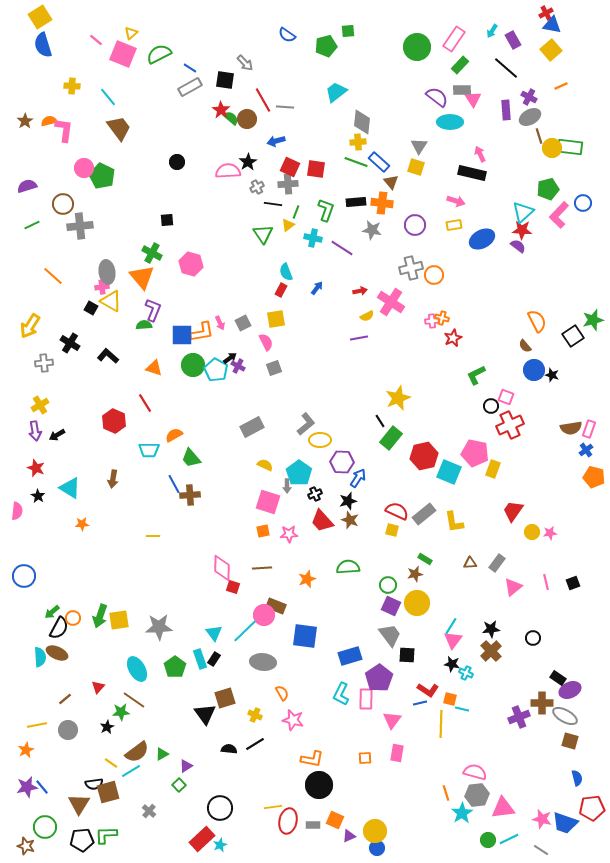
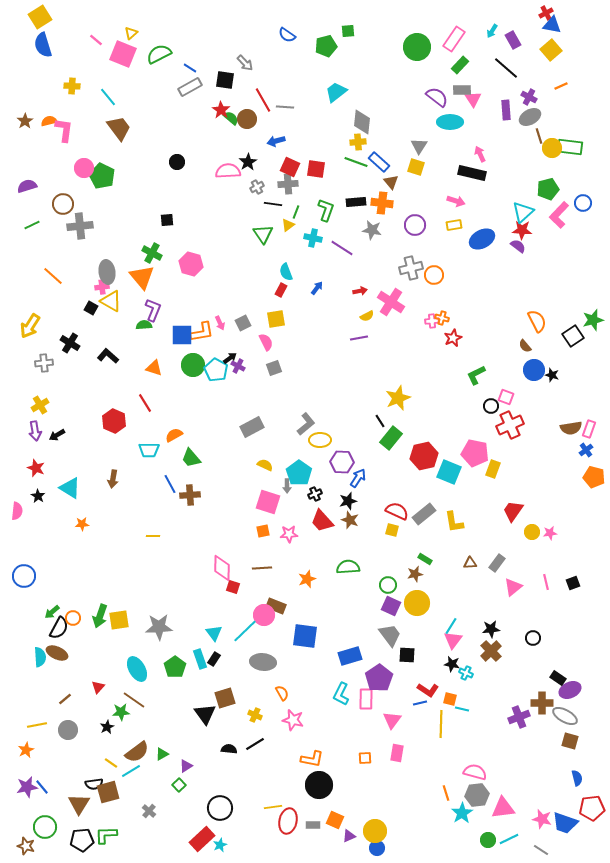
blue line at (174, 484): moved 4 px left
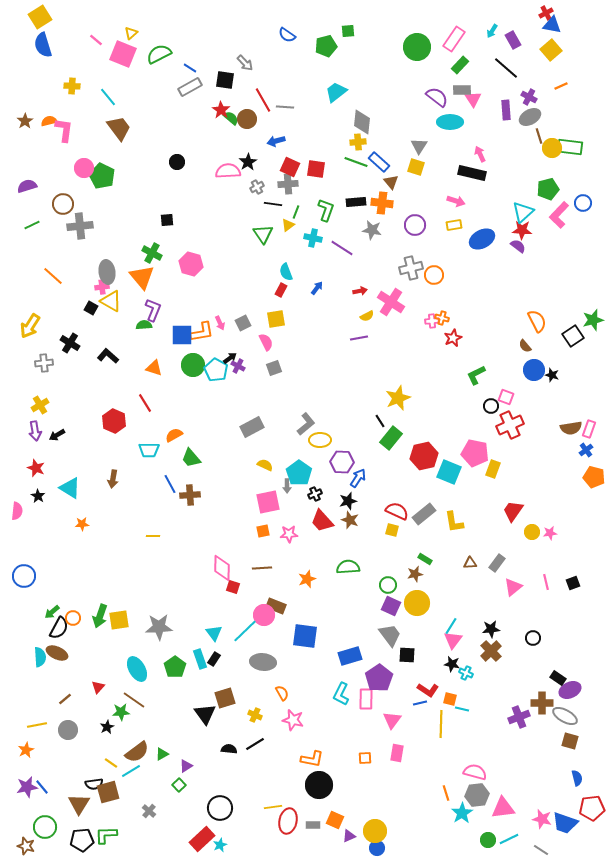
pink square at (268, 502): rotated 30 degrees counterclockwise
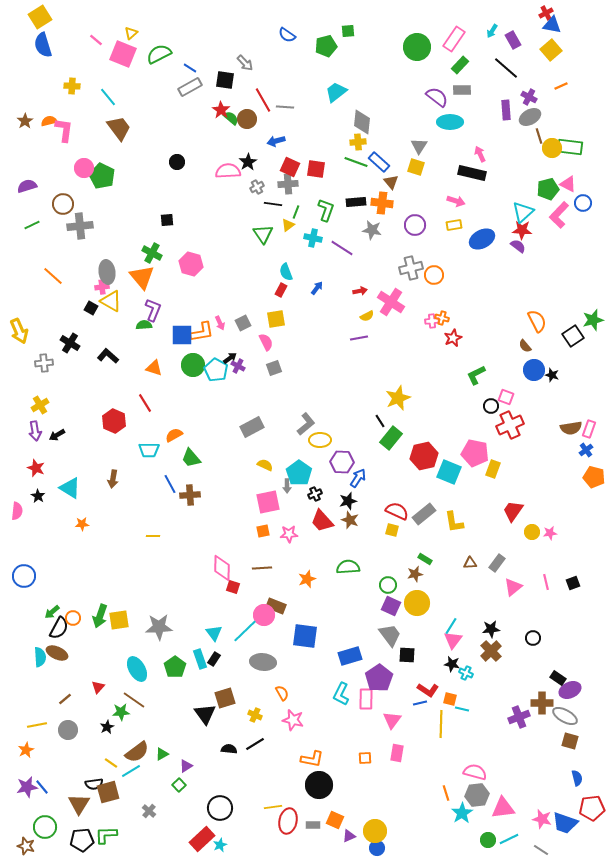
pink triangle at (473, 99): moved 95 px right, 85 px down; rotated 30 degrees counterclockwise
yellow arrow at (30, 326): moved 11 px left, 5 px down; rotated 55 degrees counterclockwise
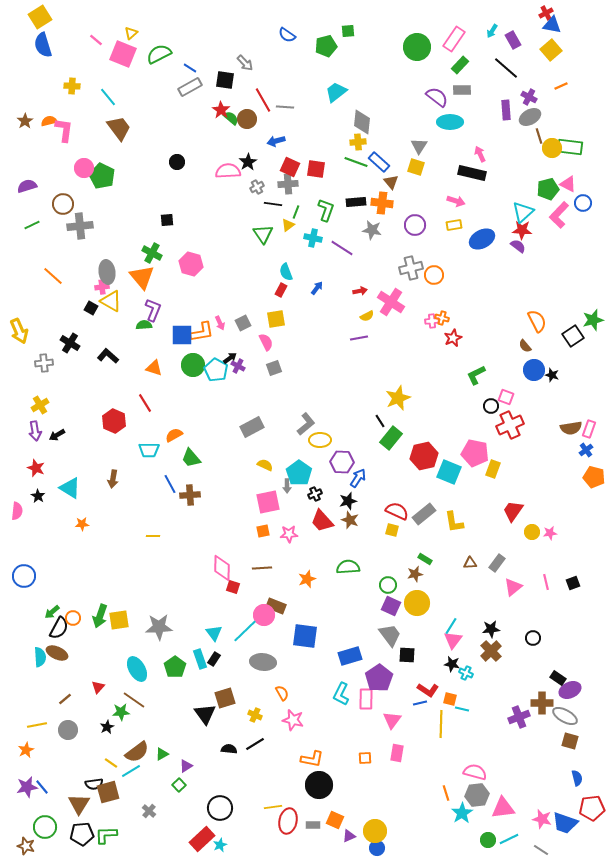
black pentagon at (82, 840): moved 6 px up
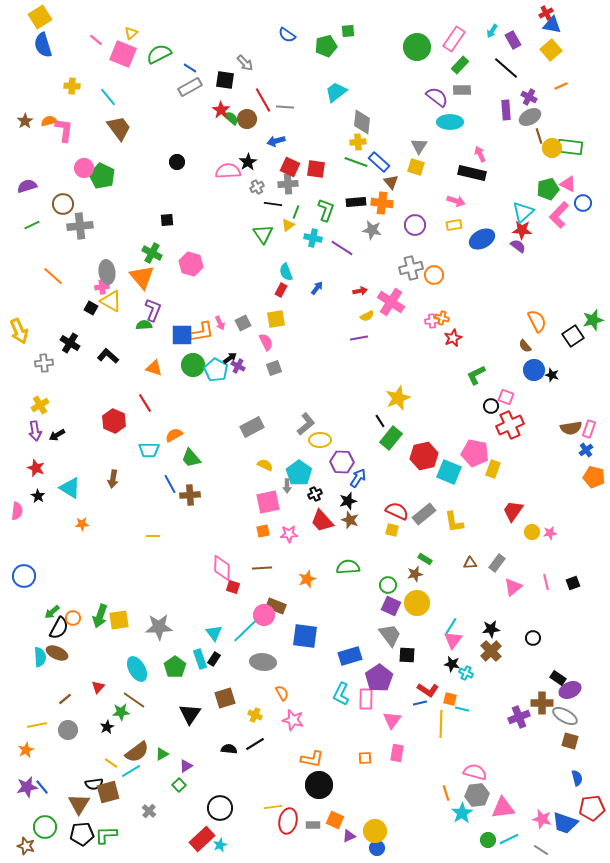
black triangle at (205, 714): moved 15 px left; rotated 10 degrees clockwise
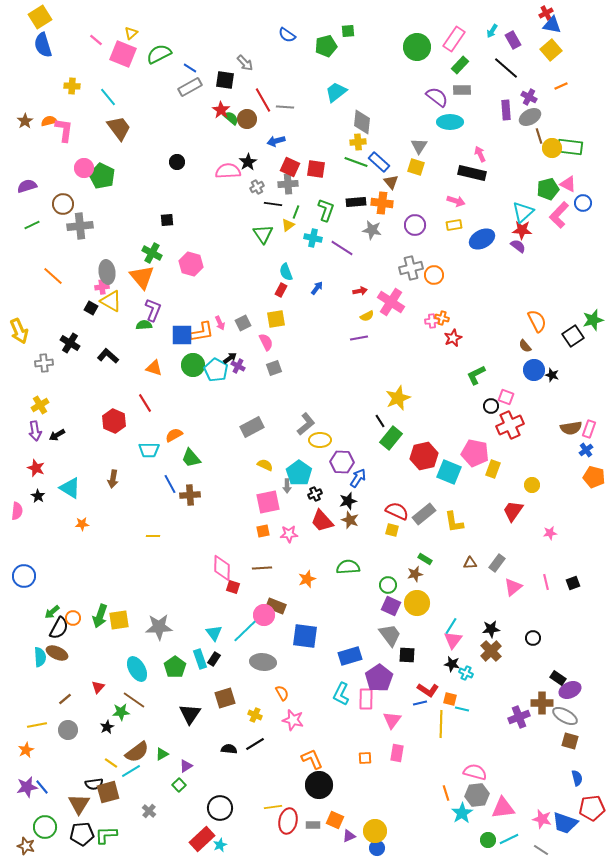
yellow circle at (532, 532): moved 47 px up
orange L-shape at (312, 759): rotated 125 degrees counterclockwise
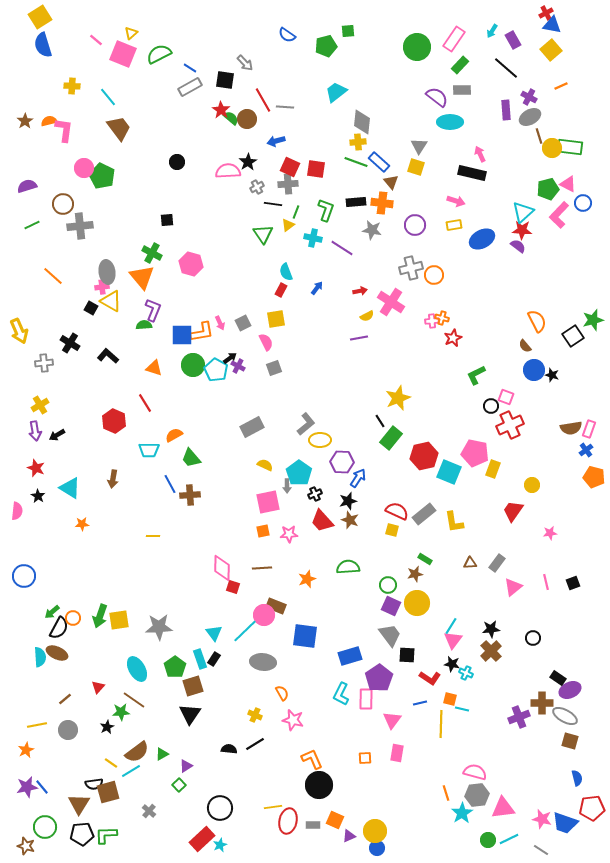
red L-shape at (428, 690): moved 2 px right, 12 px up
brown square at (225, 698): moved 32 px left, 12 px up
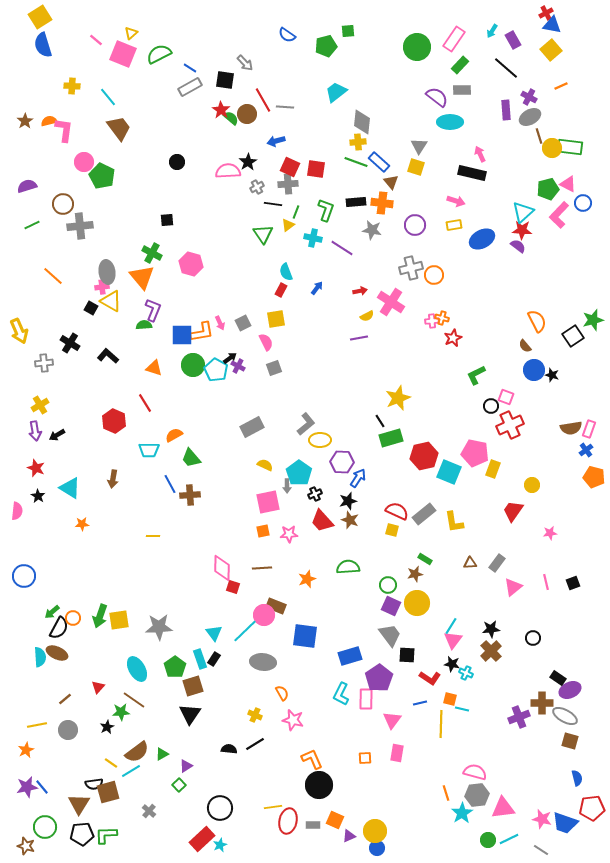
brown circle at (247, 119): moved 5 px up
pink circle at (84, 168): moved 6 px up
green rectangle at (391, 438): rotated 35 degrees clockwise
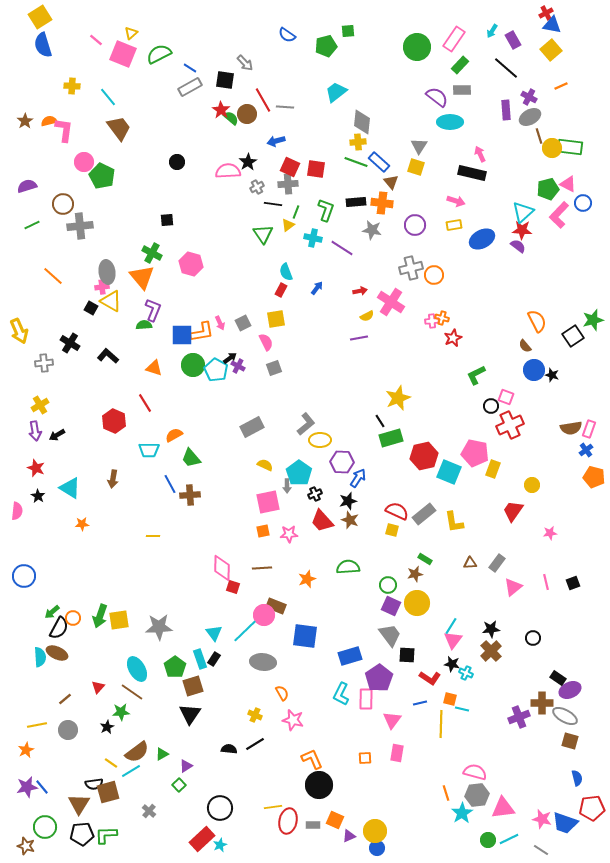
brown line at (134, 700): moved 2 px left, 8 px up
